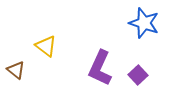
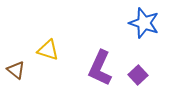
yellow triangle: moved 2 px right, 4 px down; rotated 20 degrees counterclockwise
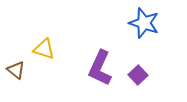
yellow triangle: moved 4 px left, 1 px up
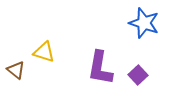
yellow triangle: moved 3 px down
purple L-shape: rotated 15 degrees counterclockwise
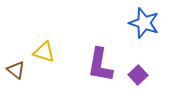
purple L-shape: moved 3 px up
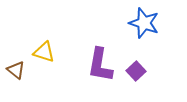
purple square: moved 2 px left, 4 px up
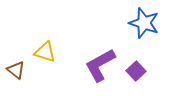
yellow triangle: moved 1 px right
purple L-shape: rotated 51 degrees clockwise
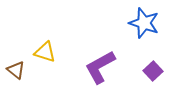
purple L-shape: moved 2 px down
purple square: moved 17 px right
